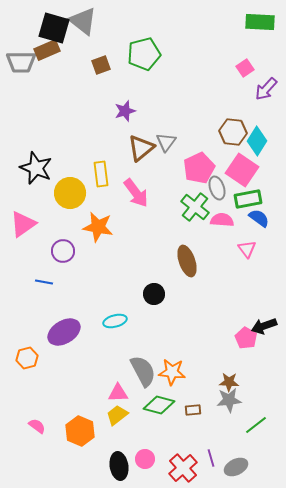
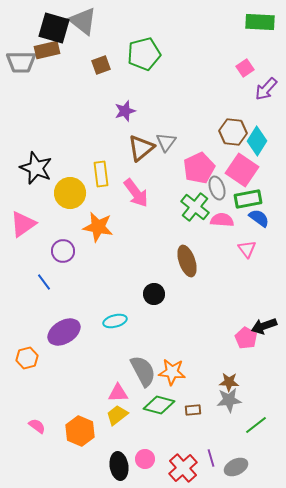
brown rectangle at (47, 50): rotated 10 degrees clockwise
blue line at (44, 282): rotated 42 degrees clockwise
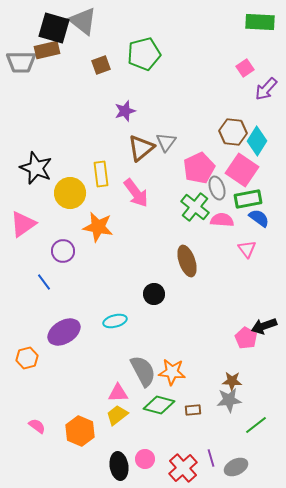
brown star at (229, 382): moved 3 px right, 1 px up
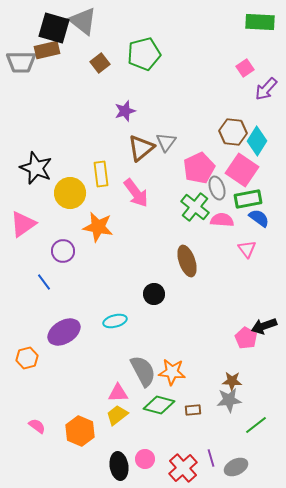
brown square at (101, 65): moved 1 px left, 2 px up; rotated 18 degrees counterclockwise
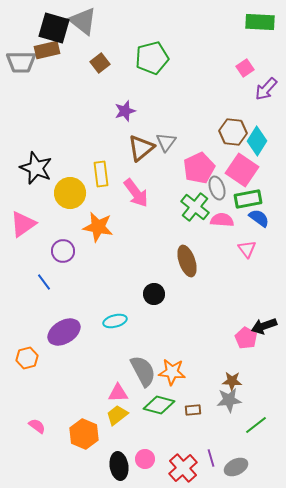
green pentagon at (144, 54): moved 8 px right, 4 px down
orange hexagon at (80, 431): moved 4 px right, 3 px down
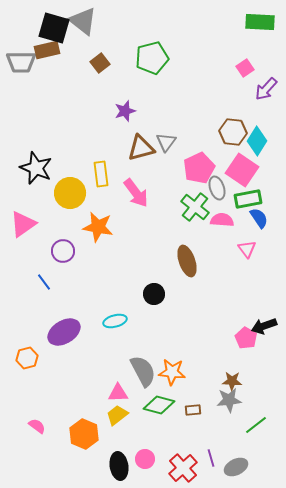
brown triangle at (141, 148): rotated 24 degrees clockwise
blue semicircle at (259, 218): rotated 20 degrees clockwise
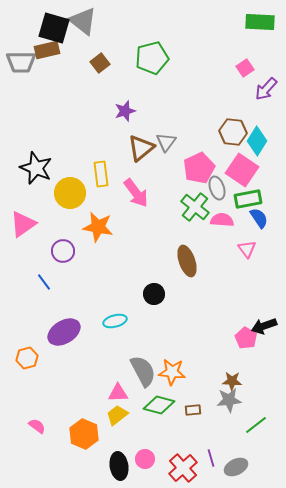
brown triangle at (141, 148): rotated 24 degrees counterclockwise
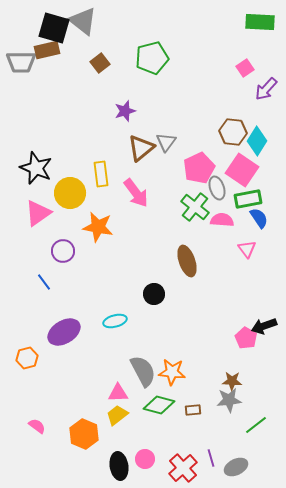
pink triangle at (23, 224): moved 15 px right, 11 px up
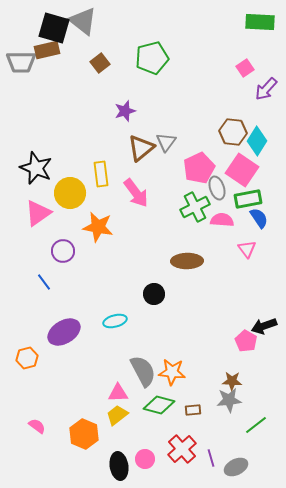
green cross at (195, 207): rotated 24 degrees clockwise
brown ellipse at (187, 261): rotated 72 degrees counterclockwise
pink pentagon at (246, 338): moved 3 px down
red cross at (183, 468): moved 1 px left, 19 px up
